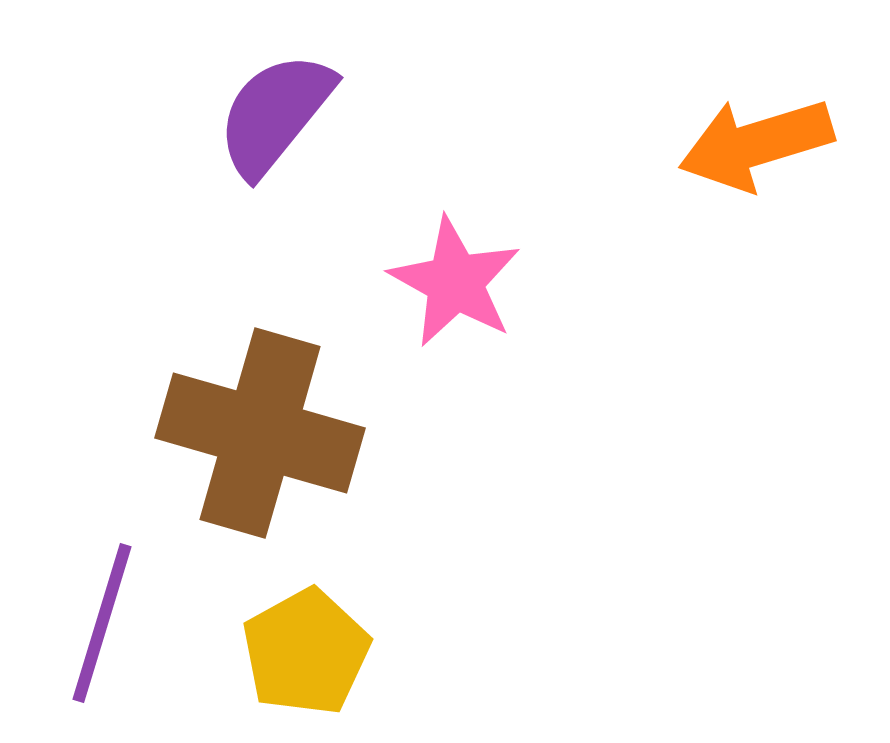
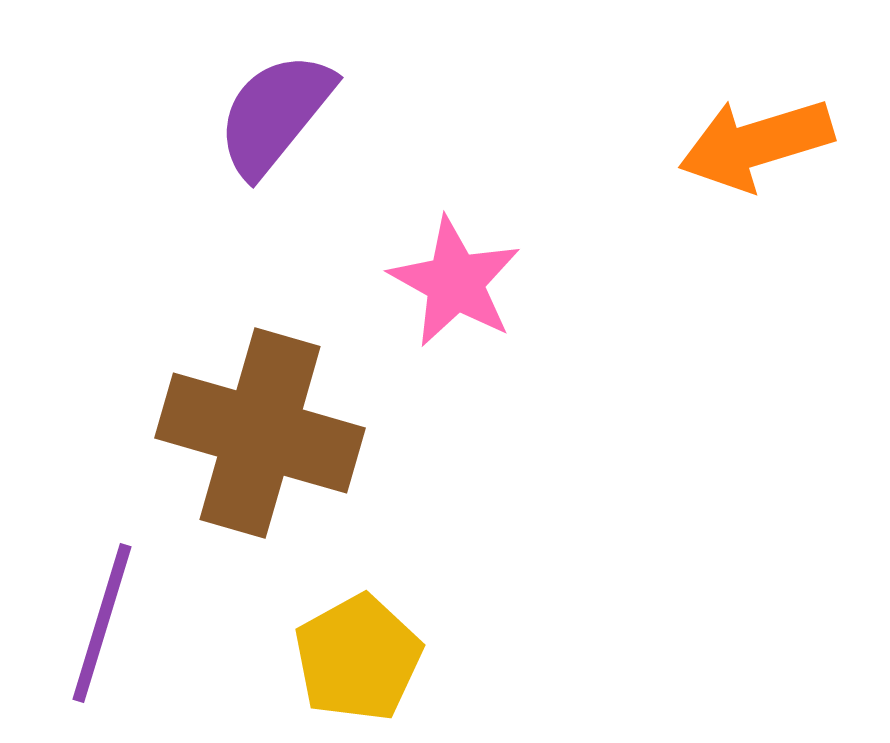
yellow pentagon: moved 52 px right, 6 px down
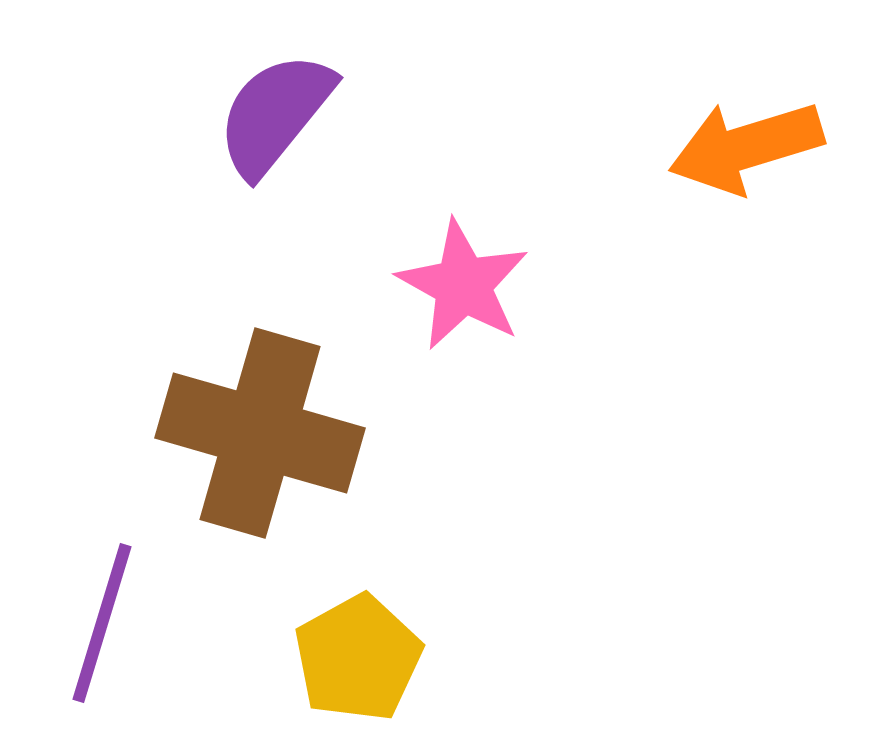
orange arrow: moved 10 px left, 3 px down
pink star: moved 8 px right, 3 px down
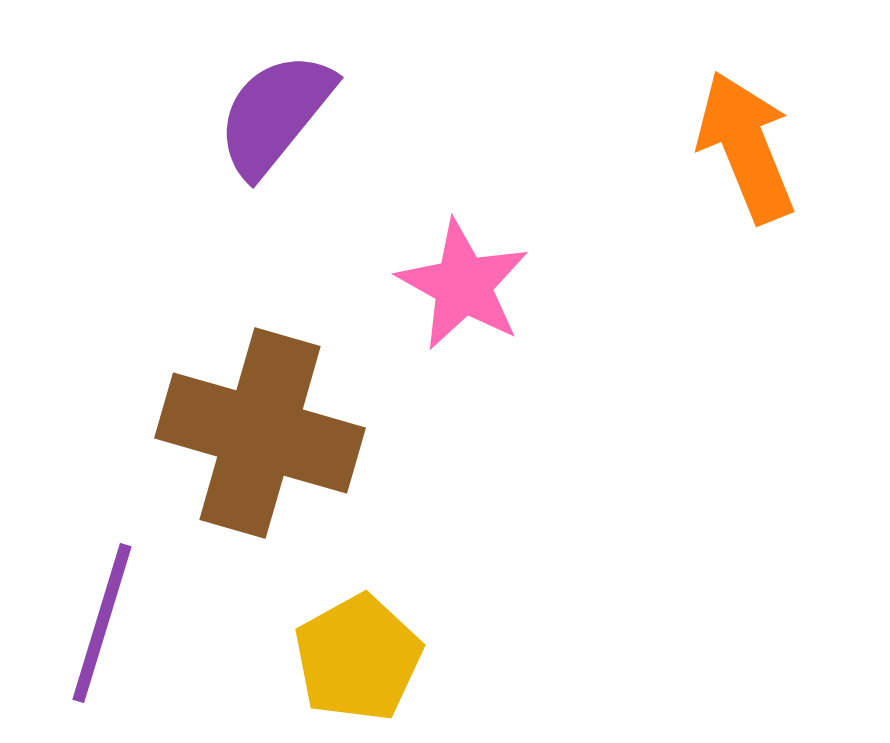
orange arrow: rotated 85 degrees clockwise
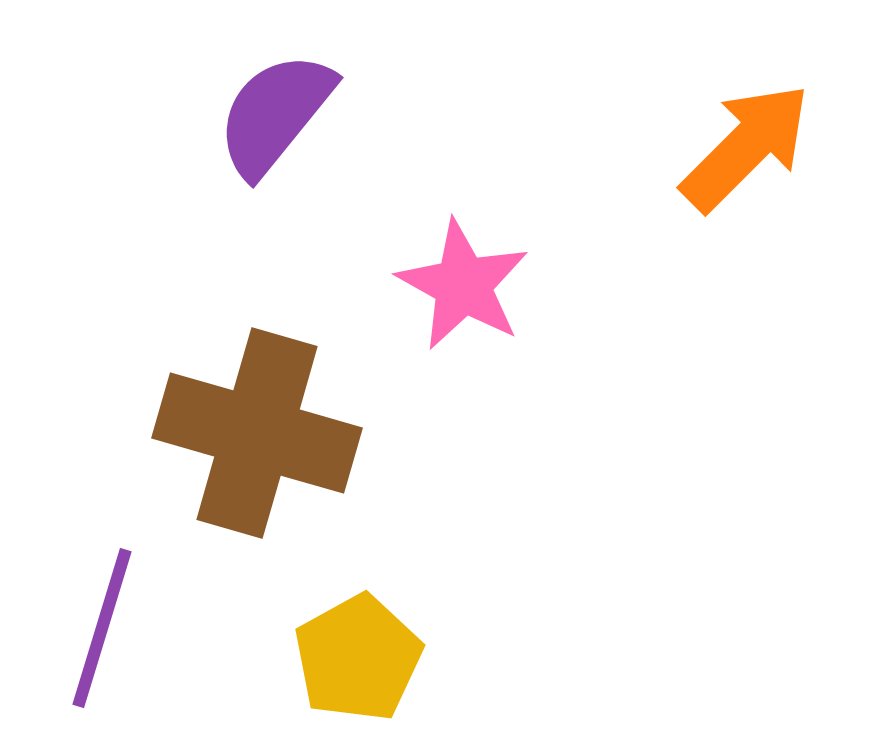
orange arrow: rotated 67 degrees clockwise
brown cross: moved 3 px left
purple line: moved 5 px down
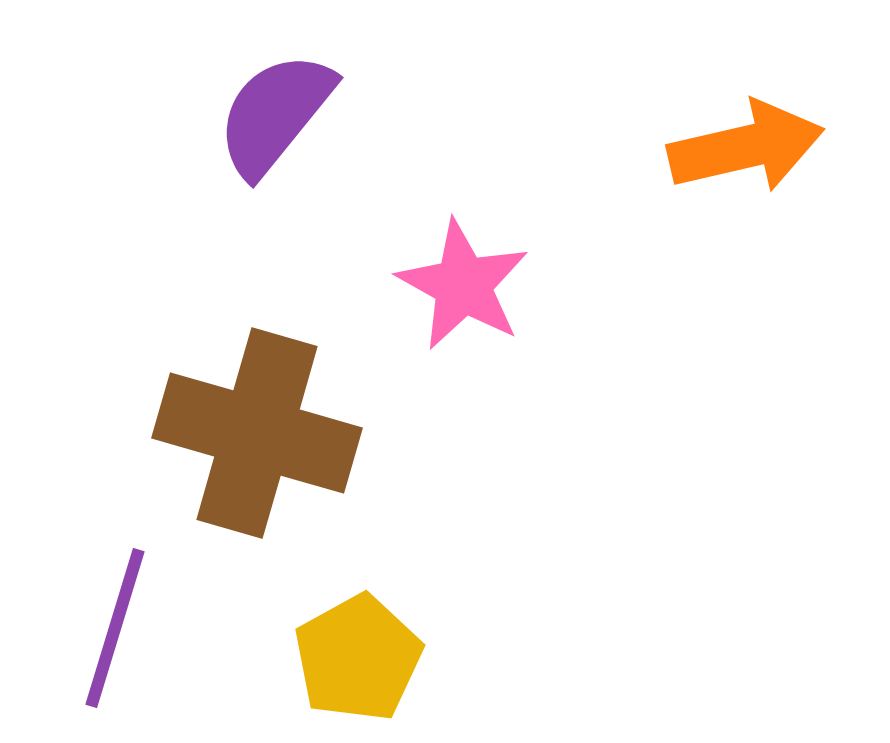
orange arrow: rotated 32 degrees clockwise
purple line: moved 13 px right
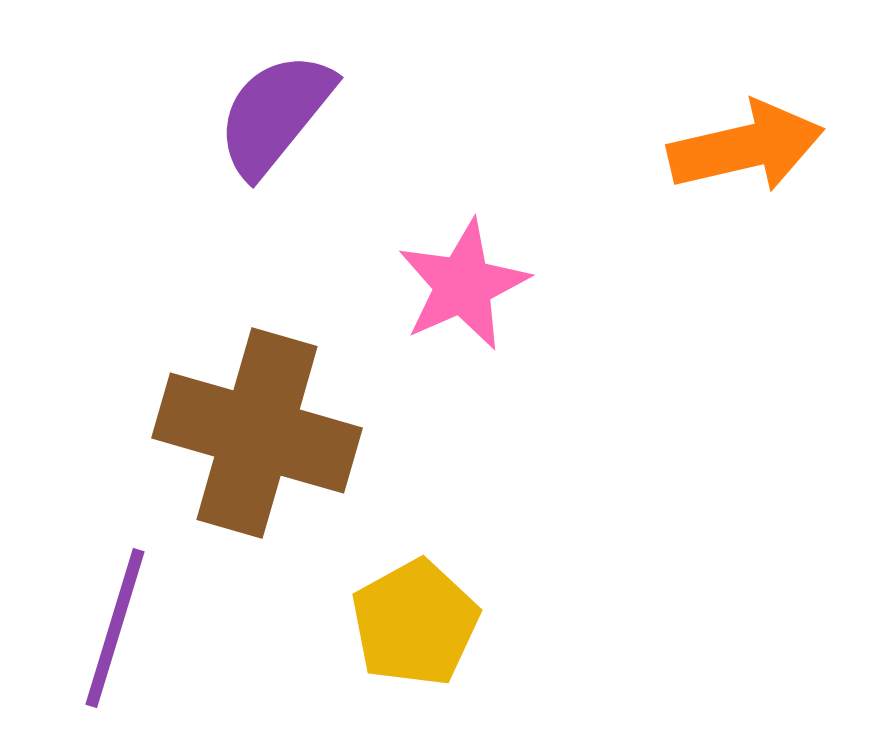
pink star: rotated 19 degrees clockwise
yellow pentagon: moved 57 px right, 35 px up
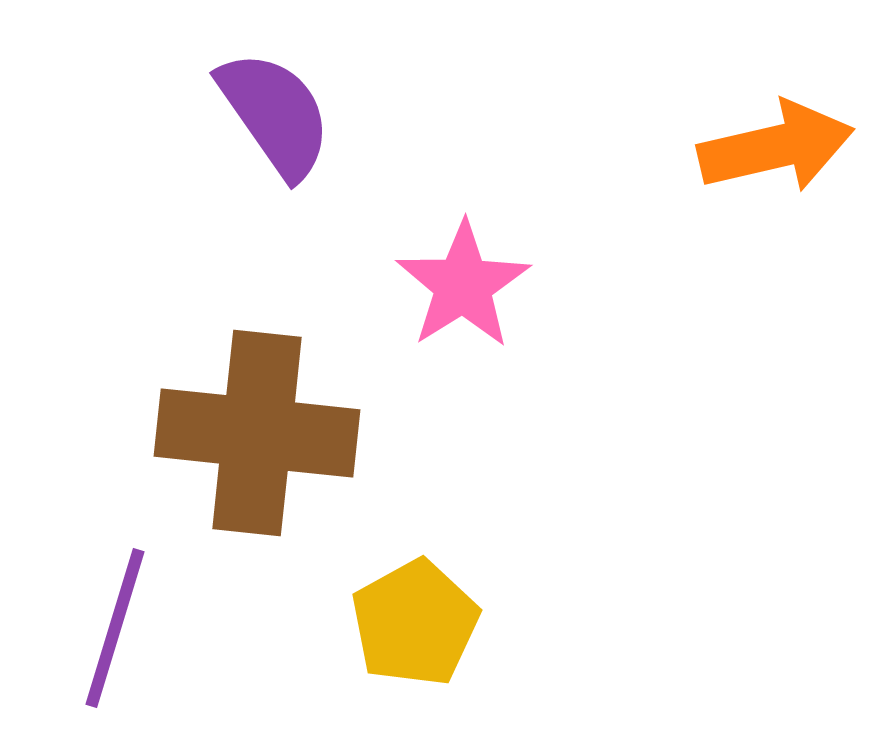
purple semicircle: rotated 106 degrees clockwise
orange arrow: moved 30 px right
pink star: rotated 8 degrees counterclockwise
brown cross: rotated 10 degrees counterclockwise
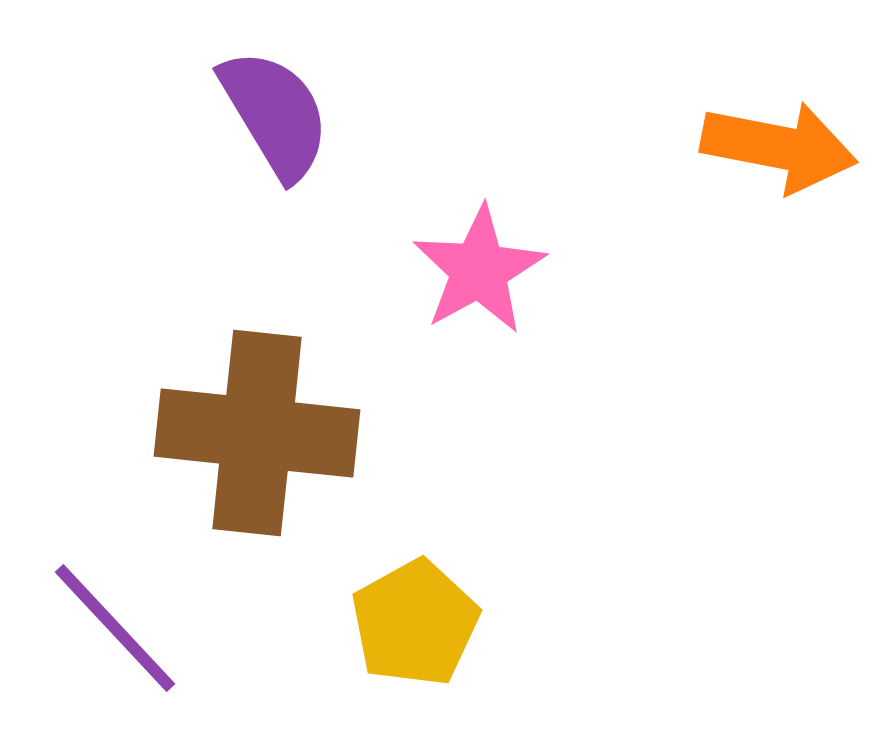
purple semicircle: rotated 4 degrees clockwise
orange arrow: moved 3 px right; rotated 24 degrees clockwise
pink star: moved 16 px right, 15 px up; rotated 3 degrees clockwise
purple line: rotated 60 degrees counterclockwise
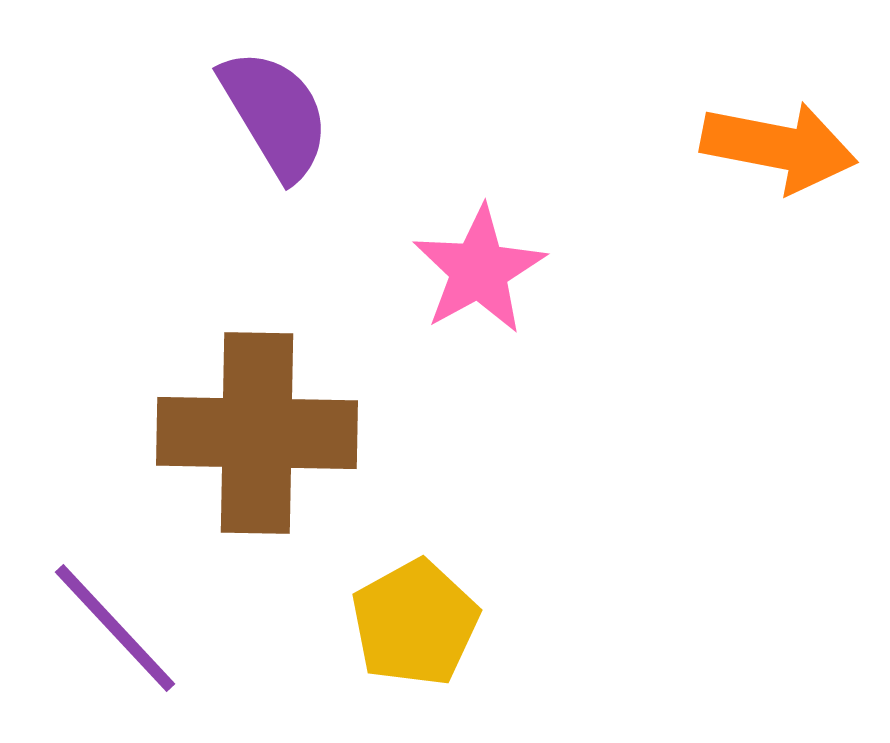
brown cross: rotated 5 degrees counterclockwise
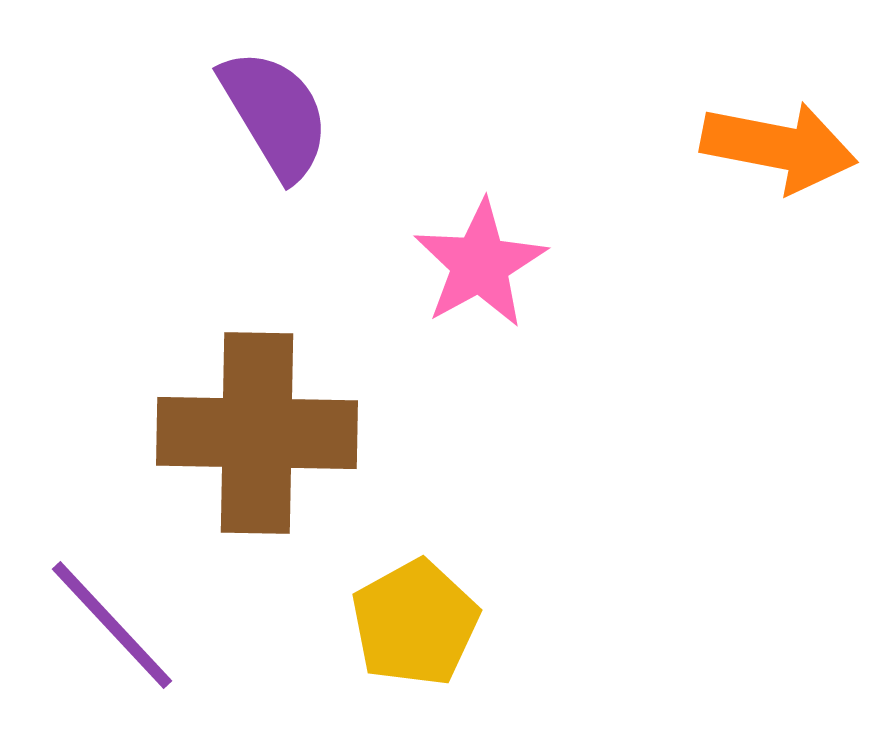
pink star: moved 1 px right, 6 px up
purple line: moved 3 px left, 3 px up
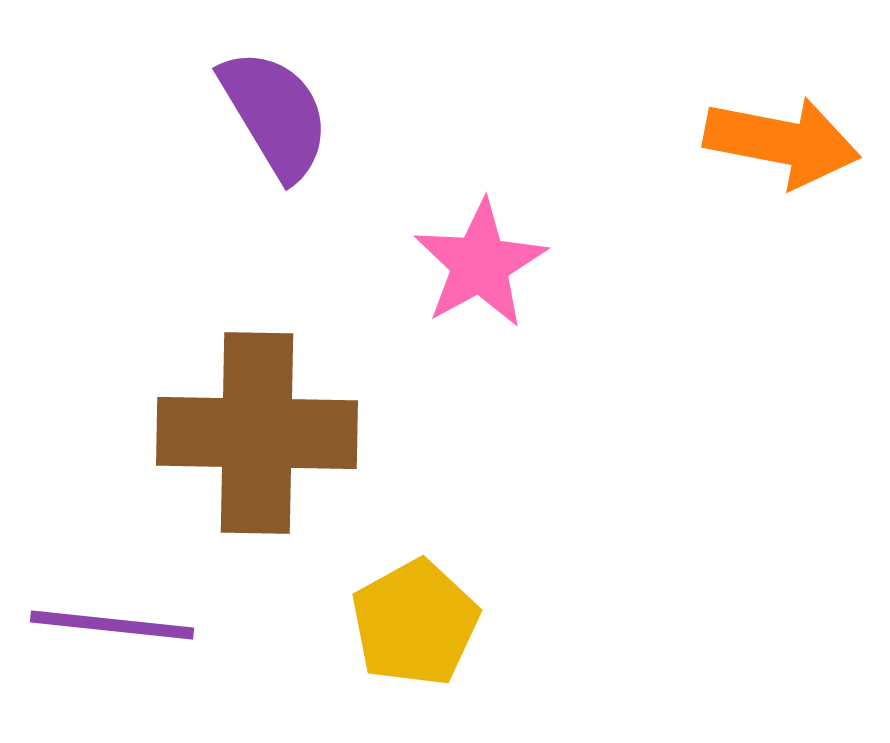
orange arrow: moved 3 px right, 5 px up
purple line: rotated 41 degrees counterclockwise
